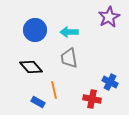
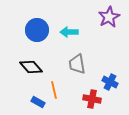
blue circle: moved 2 px right
gray trapezoid: moved 8 px right, 6 px down
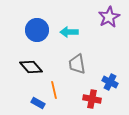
blue rectangle: moved 1 px down
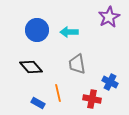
orange line: moved 4 px right, 3 px down
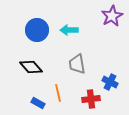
purple star: moved 3 px right, 1 px up
cyan arrow: moved 2 px up
red cross: moved 1 px left; rotated 18 degrees counterclockwise
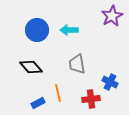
blue rectangle: rotated 56 degrees counterclockwise
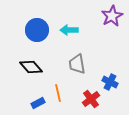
red cross: rotated 30 degrees counterclockwise
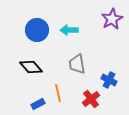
purple star: moved 3 px down
blue cross: moved 1 px left, 2 px up
blue rectangle: moved 1 px down
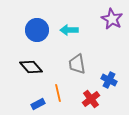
purple star: rotated 15 degrees counterclockwise
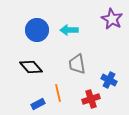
red cross: rotated 18 degrees clockwise
